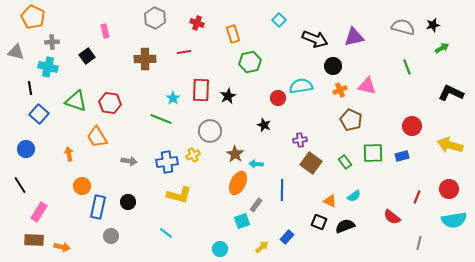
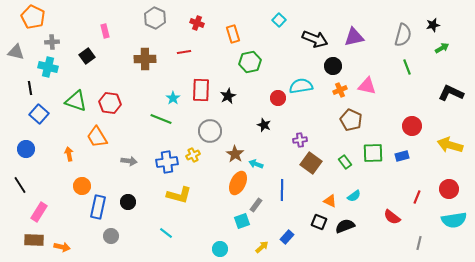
gray semicircle at (403, 27): moved 8 px down; rotated 90 degrees clockwise
cyan arrow at (256, 164): rotated 16 degrees clockwise
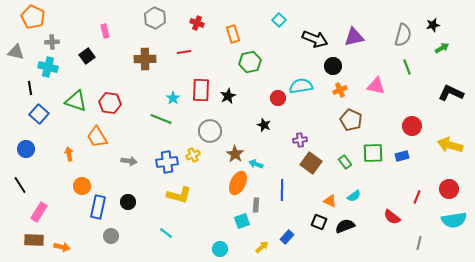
pink triangle at (367, 86): moved 9 px right
gray rectangle at (256, 205): rotated 32 degrees counterclockwise
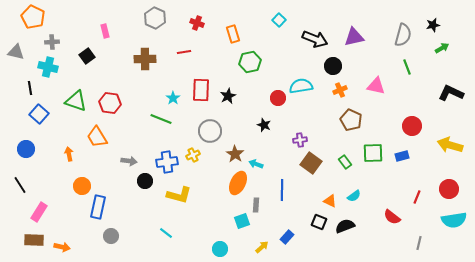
black circle at (128, 202): moved 17 px right, 21 px up
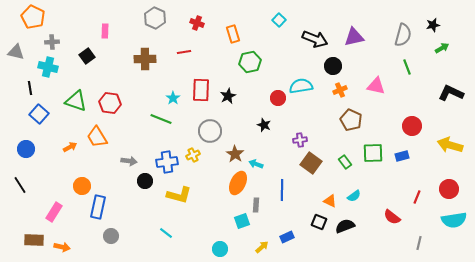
pink rectangle at (105, 31): rotated 16 degrees clockwise
orange arrow at (69, 154): moved 1 px right, 7 px up; rotated 72 degrees clockwise
pink rectangle at (39, 212): moved 15 px right
blue rectangle at (287, 237): rotated 24 degrees clockwise
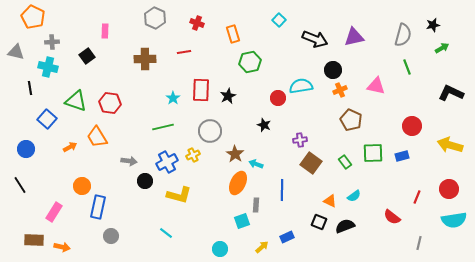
black circle at (333, 66): moved 4 px down
blue square at (39, 114): moved 8 px right, 5 px down
green line at (161, 119): moved 2 px right, 8 px down; rotated 35 degrees counterclockwise
blue cross at (167, 162): rotated 20 degrees counterclockwise
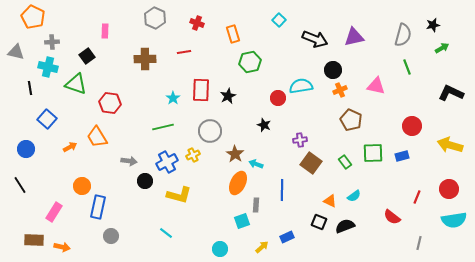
green triangle at (76, 101): moved 17 px up
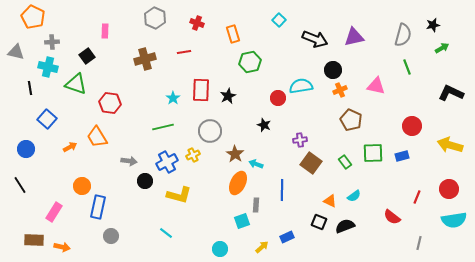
brown cross at (145, 59): rotated 15 degrees counterclockwise
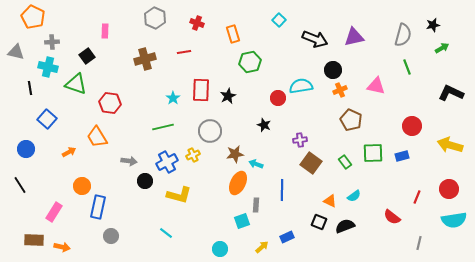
orange arrow at (70, 147): moved 1 px left, 5 px down
brown star at (235, 154): rotated 30 degrees clockwise
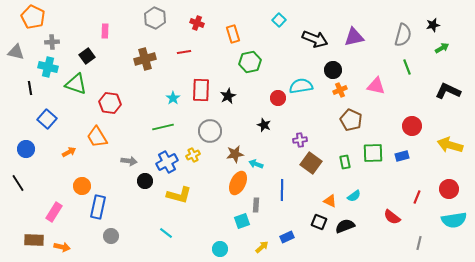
black L-shape at (451, 93): moved 3 px left, 2 px up
green rectangle at (345, 162): rotated 24 degrees clockwise
black line at (20, 185): moved 2 px left, 2 px up
